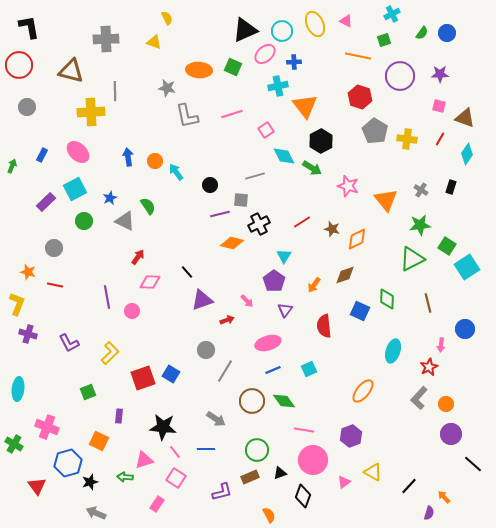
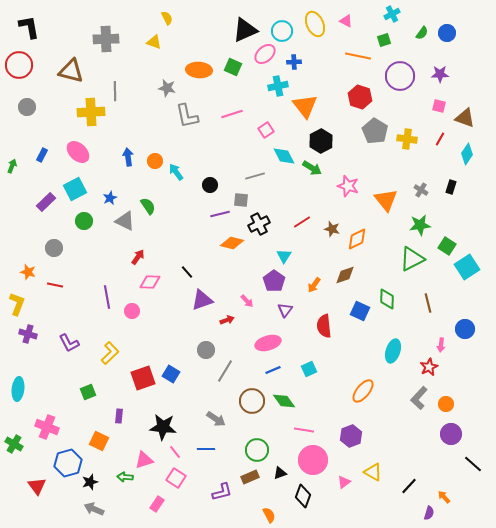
gray arrow at (96, 513): moved 2 px left, 4 px up
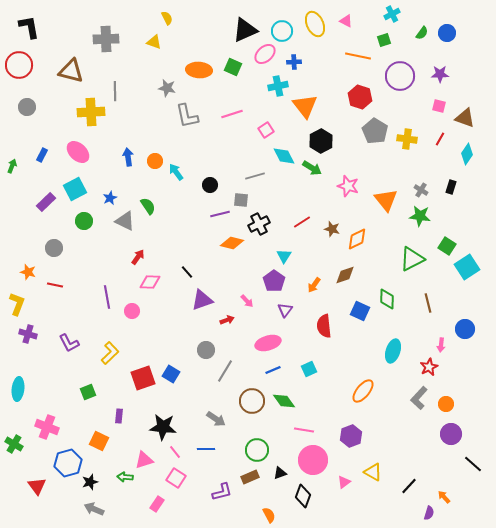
green star at (420, 225): moved 9 px up; rotated 15 degrees clockwise
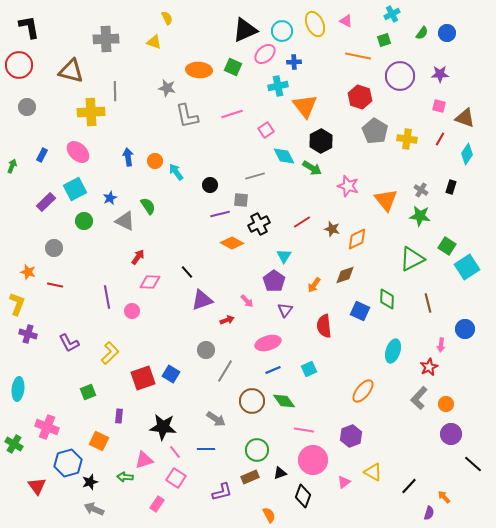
orange diamond at (232, 243): rotated 15 degrees clockwise
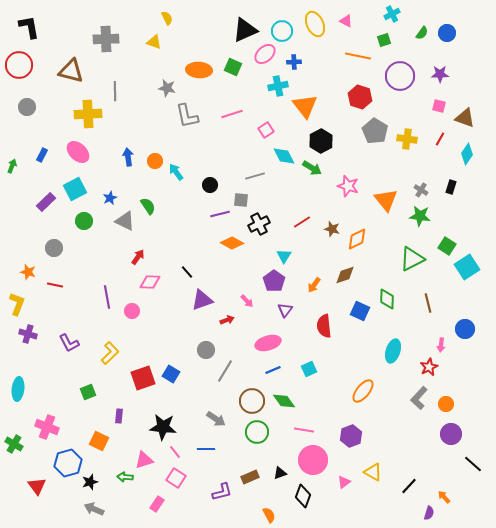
yellow cross at (91, 112): moved 3 px left, 2 px down
green circle at (257, 450): moved 18 px up
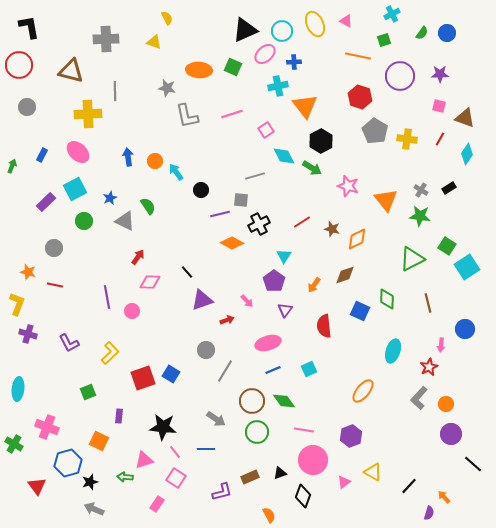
black circle at (210, 185): moved 9 px left, 5 px down
black rectangle at (451, 187): moved 2 px left, 1 px down; rotated 40 degrees clockwise
